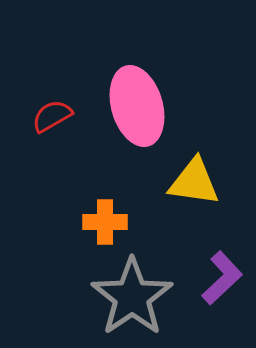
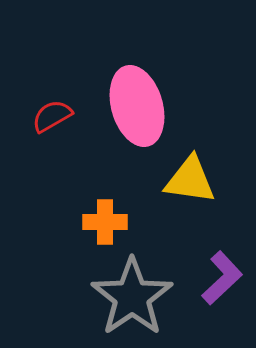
yellow triangle: moved 4 px left, 2 px up
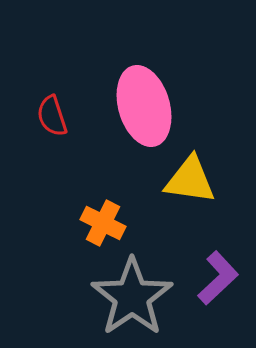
pink ellipse: moved 7 px right
red semicircle: rotated 78 degrees counterclockwise
orange cross: moved 2 px left, 1 px down; rotated 27 degrees clockwise
purple L-shape: moved 4 px left
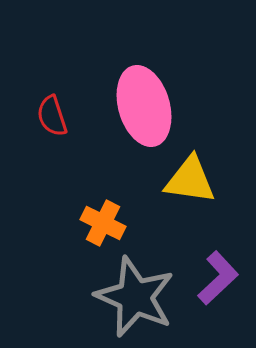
gray star: moved 3 px right; rotated 14 degrees counterclockwise
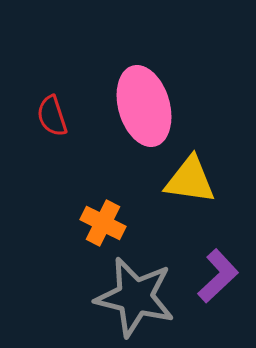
purple L-shape: moved 2 px up
gray star: rotated 10 degrees counterclockwise
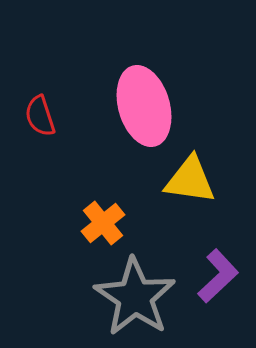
red semicircle: moved 12 px left
orange cross: rotated 24 degrees clockwise
gray star: rotated 20 degrees clockwise
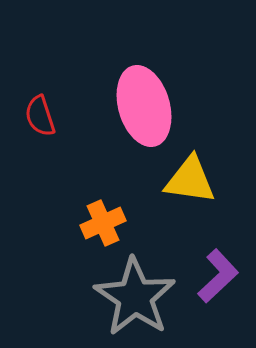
orange cross: rotated 15 degrees clockwise
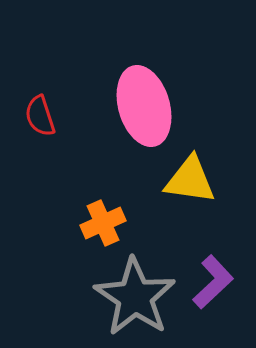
purple L-shape: moved 5 px left, 6 px down
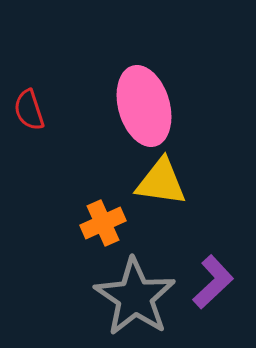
red semicircle: moved 11 px left, 6 px up
yellow triangle: moved 29 px left, 2 px down
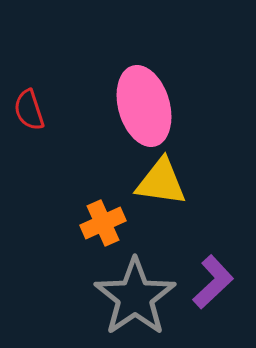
gray star: rotated 4 degrees clockwise
